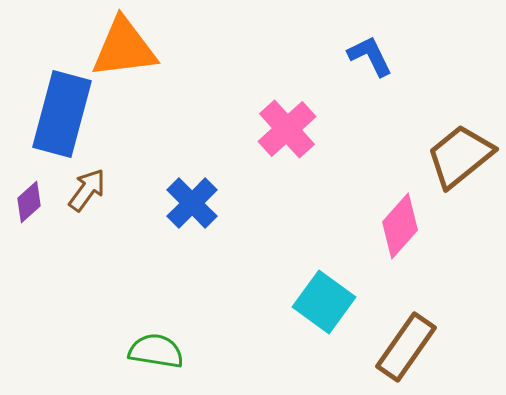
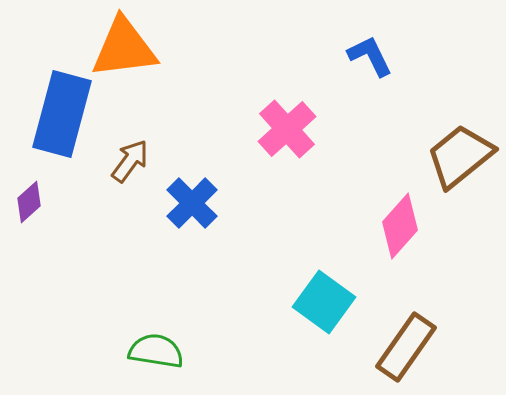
brown arrow: moved 43 px right, 29 px up
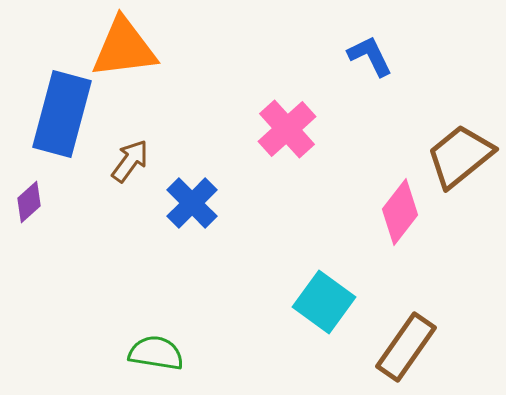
pink diamond: moved 14 px up; rotated 4 degrees counterclockwise
green semicircle: moved 2 px down
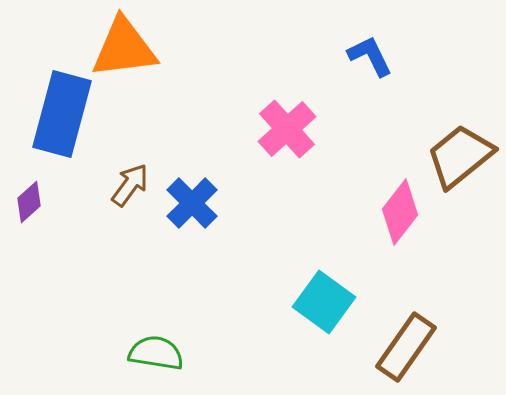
brown arrow: moved 24 px down
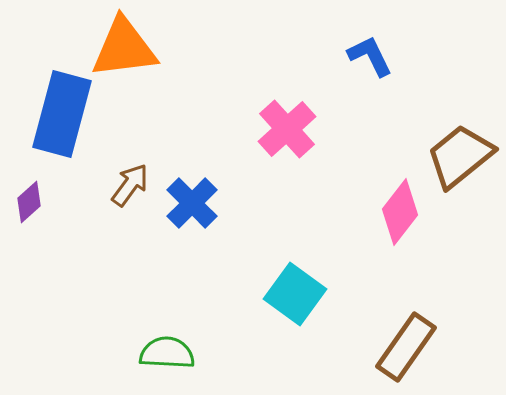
cyan square: moved 29 px left, 8 px up
green semicircle: moved 11 px right; rotated 6 degrees counterclockwise
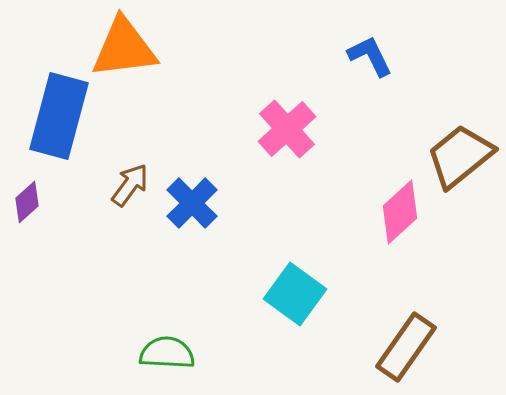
blue rectangle: moved 3 px left, 2 px down
purple diamond: moved 2 px left
pink diamond: rotated 10 degrees clockwise
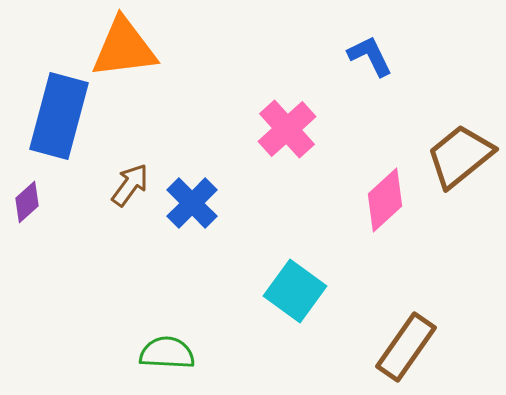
pink diamond: moved 15 px left, 12 px up
cyan square: moved 3 px up
